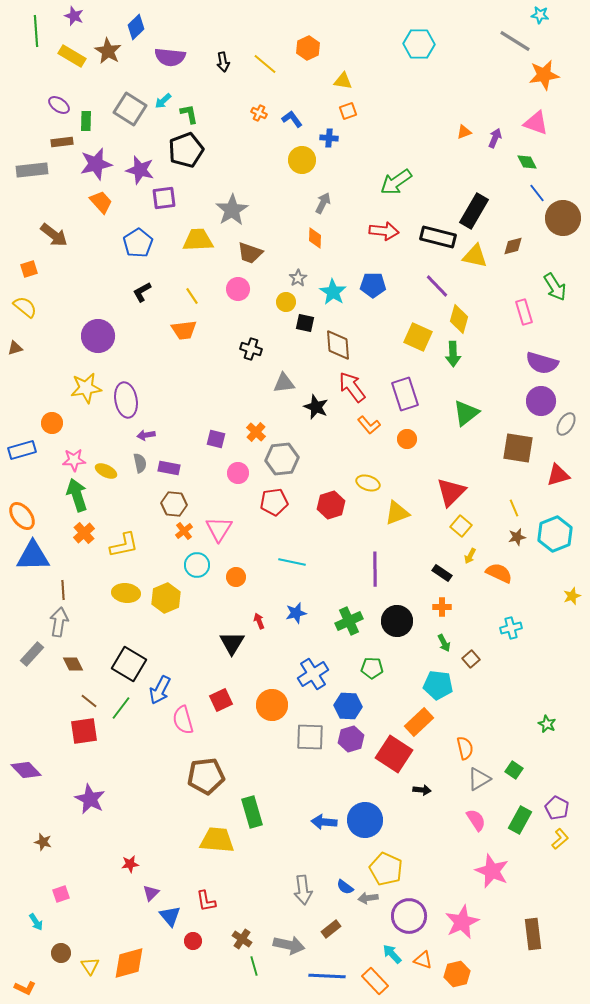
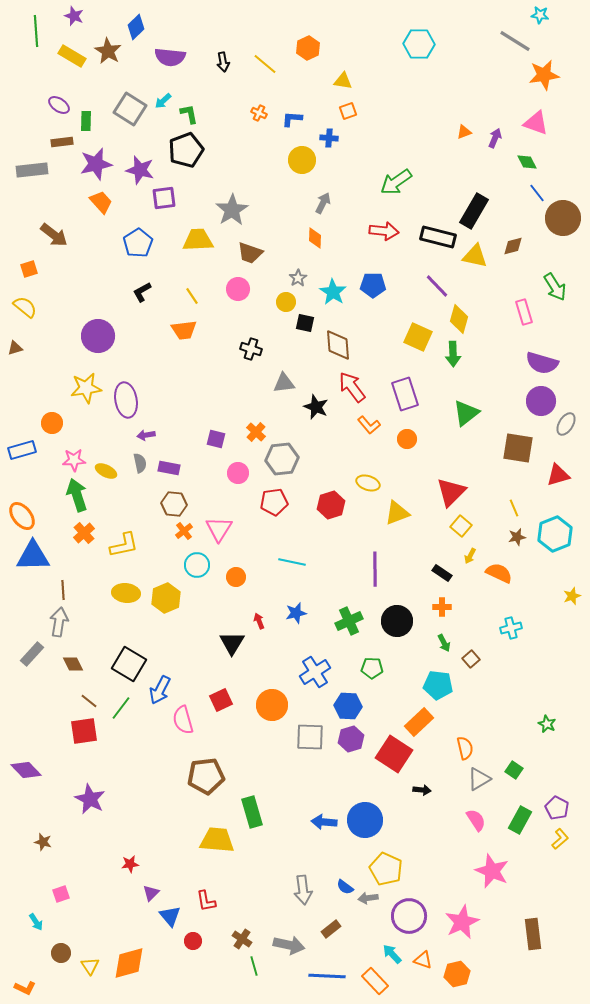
blue L-shape at (292, 119): rotated 50 degrees counterclockwise
blue cross at (313, 674): moved 2 px right, 2 px up
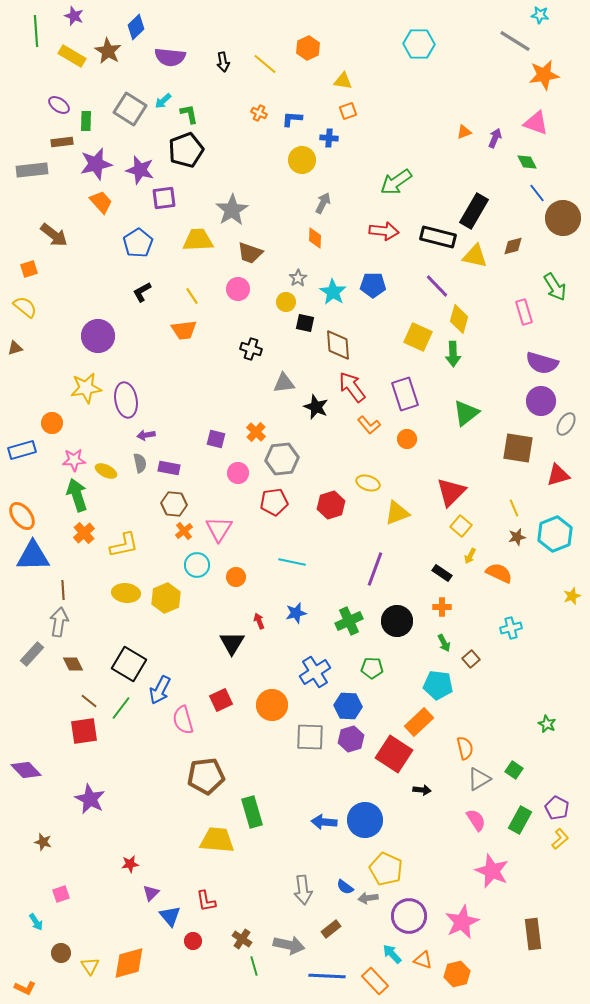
purple line at (375, 569): rotated 20 degrees clockwise
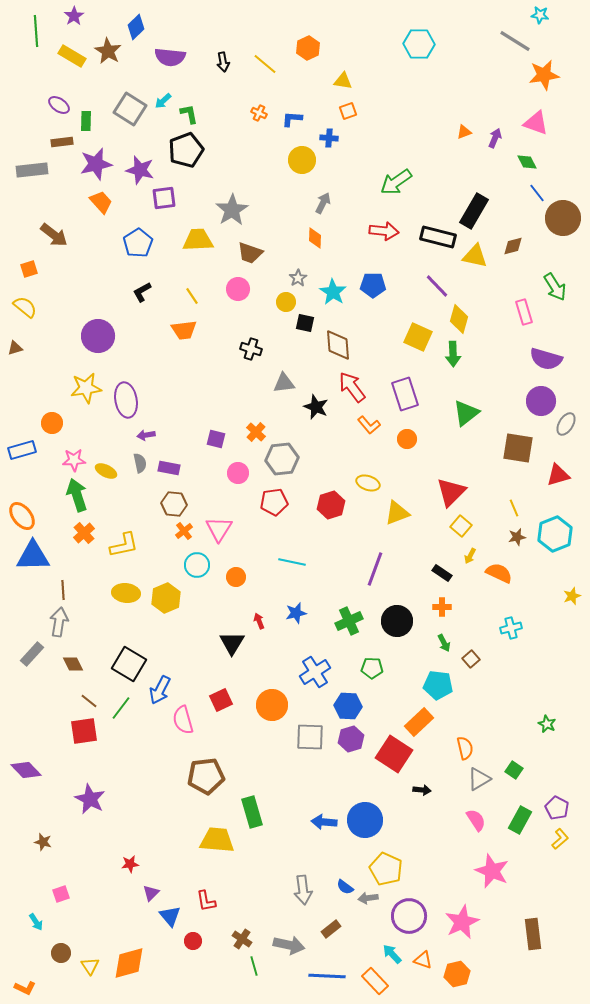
purple star at (74, 16): rotated 18 degrees clockwise
purple semicircle at (542, 363): moved 4 px right, 4 px up
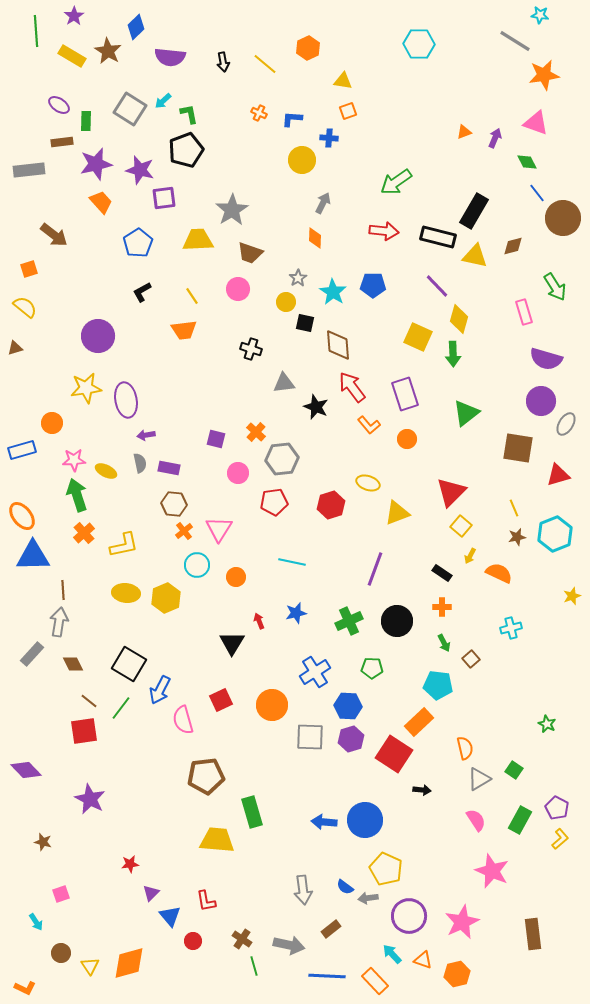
gray rectangle at (32, 170): moved 3 px left
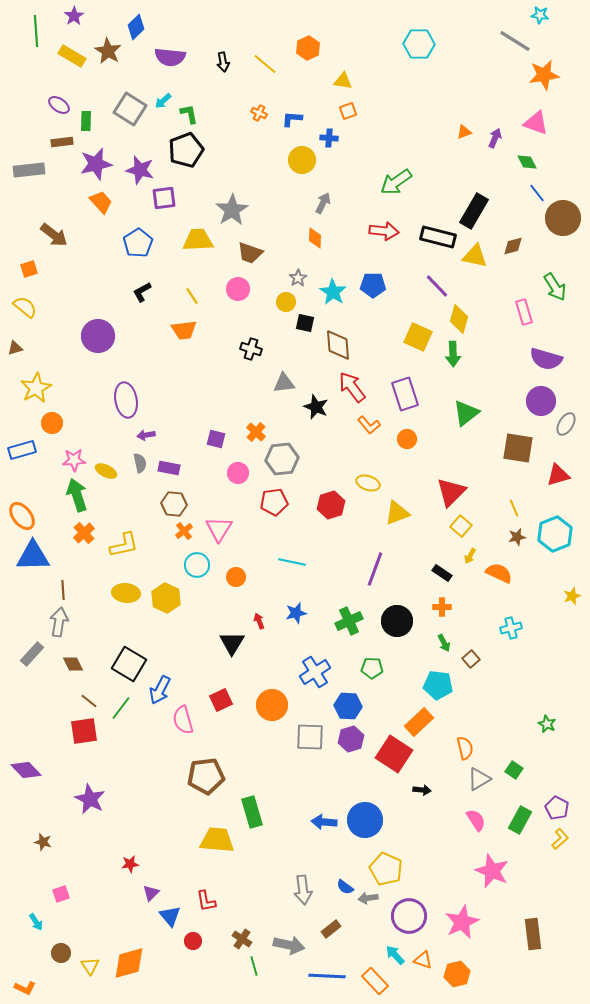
yellow star at (86, 388): moved 50 px left; rotated 20 degrees counterclockwise
yellow hexagon at (166, 598): rotated 12 degrees counterclockwise
cyan arrow at (392, 954): moved 3 px right, 1 px down
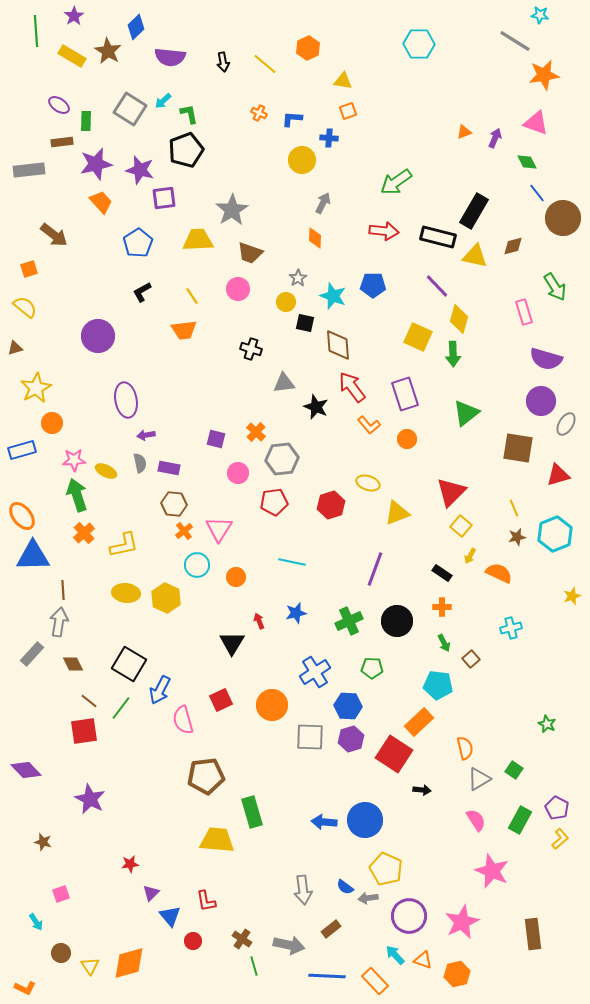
cyan star at (333, 292): moved 4 px down; rotated 12 degrees counterclockwise
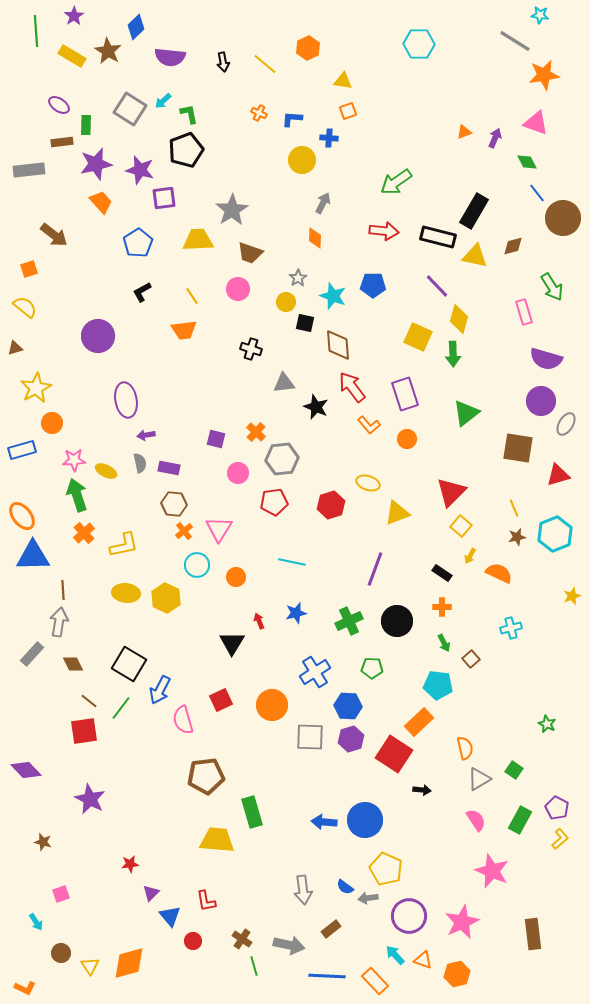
green rectangle at (86, 121): moved 4 px down
green arrow at (555, 287): moved 3 px left
